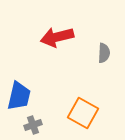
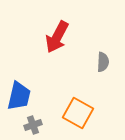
red arrow: rotated 48 degrees counterclockwise
gray semicircle: moved 1 px left, 9 px down
orange square: moved 5 px left
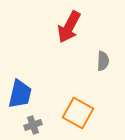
red arrow: moved 12 px right, 10 px up
gray semicircle: moved 1 px up
blue trapezoid: moved 1 px right, 2 px up
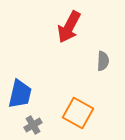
gray cross: rotated 12 degrees counterclockwise
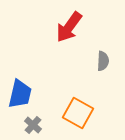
red arrow: rotated 8 degrees clockwise
gray cross: rotated 18 degrees counterclockwise
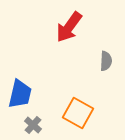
gray semicircle: moved 3 px right
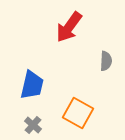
blue trapezoid: moved 12 px right, 9 px up
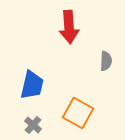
red arrow: rotated 40 degrees counterclockwise
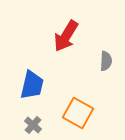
red arrow: moved 3 px left, 9 px down; rotated 36 degrees clockwise
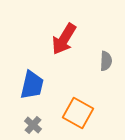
red arrow: moved 2 px left, 3 px down
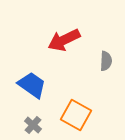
red arrow: moved 1 px down; rotated 32 degrees clockwise
blue trapezoid: rotated 68 degrees counterclockwise
orange square: moved 2 px left, 2 px down
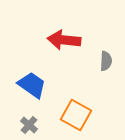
red arrow: rotated 32 degrees clockwise
gray cross: moved 4 px left
